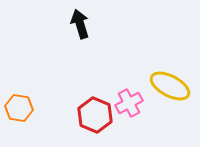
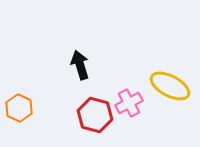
black arrow: moved 41 px down
orange hexagon: rotated 16 degrees clockwise
red hexagon: rotated 8 degrees counterclockwise
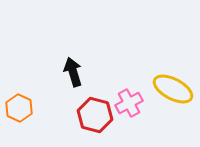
black arrow: moved 7 px left, 7 px down
yellow ellipse: moved 3 px right, 3 px down
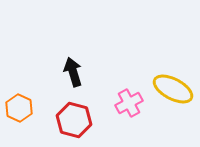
red hexagon: moved 21 px left, 5 px down
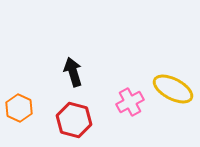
pink cross: moved 1 px right, 1 px up
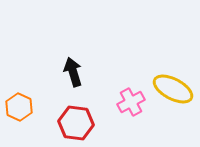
pink cross: moved 1 px right
orange hexagon: moved 1 px up
red hexagon: moved 2 px right, 3 px down; rotated 8 degrees counterclockwise
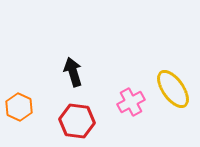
yellow ellipse: rotated 27 degrees clockwise
red hexagon: moved 1 px right, 2 px up
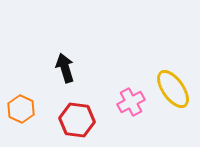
black arrow: moved 8 px left, 4 px up
orange hexagon: moved 2 px right, 2 px down
red hexagon: moved 1 px up
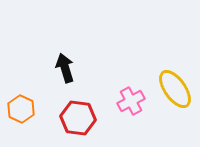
yellow ellipse: moved 2 px right
pink cross: moved 1 px up
red hexagon: moved 1 px right, 2 px up
